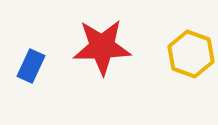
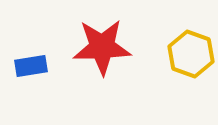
blue rectangle: rotated 56 degrees clockwise
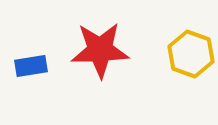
red star: moved 2 px left, 3 px down
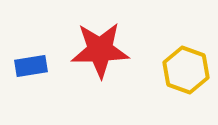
yellow hexagon: moved 5 px left, 16 px down
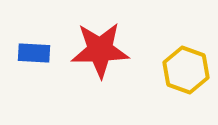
blue rectangle: moved 3 px right, 13 px up; rotated 12 degrees clockwise
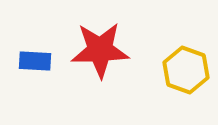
blue rectangle: moved 1 px right, 8 px down
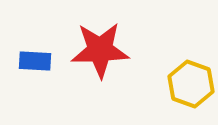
yellow hexagon: moved 5 px right, 14 px down
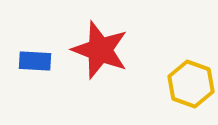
red star: rotated 22 degrees clockwise
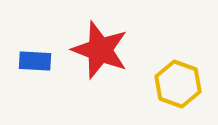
yellow hexagon: moved 13 px left
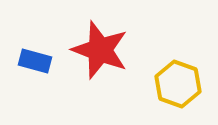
blue rectangle: rotated 12 degrees clockwise
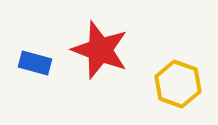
blue rectangle: moved 2 px down
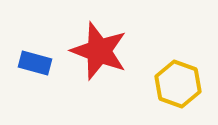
red star: moved 1 px left, 1 px down
